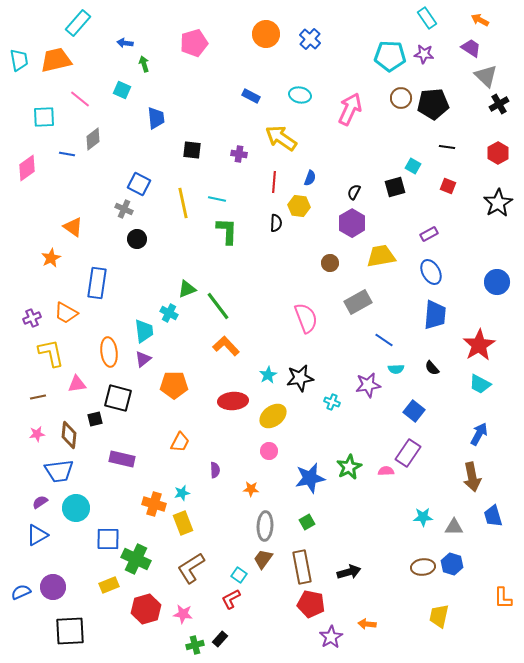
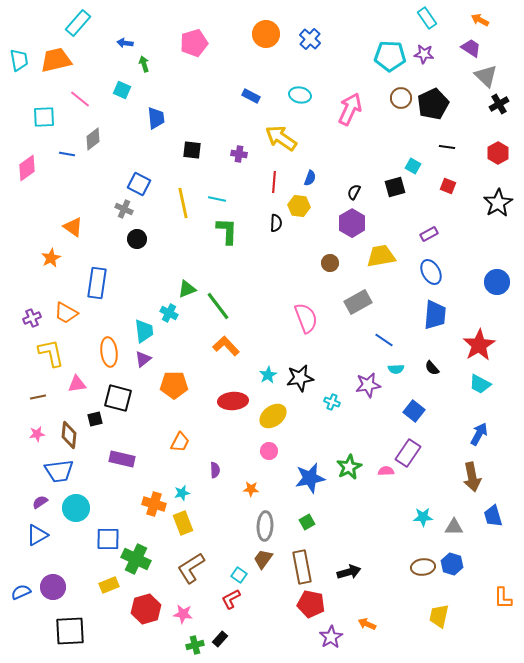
black pentagon at (433, 104): rotated 20 degrees counterclockwise
orange arrow at (367, 624): rotated 18 degrees clockwise
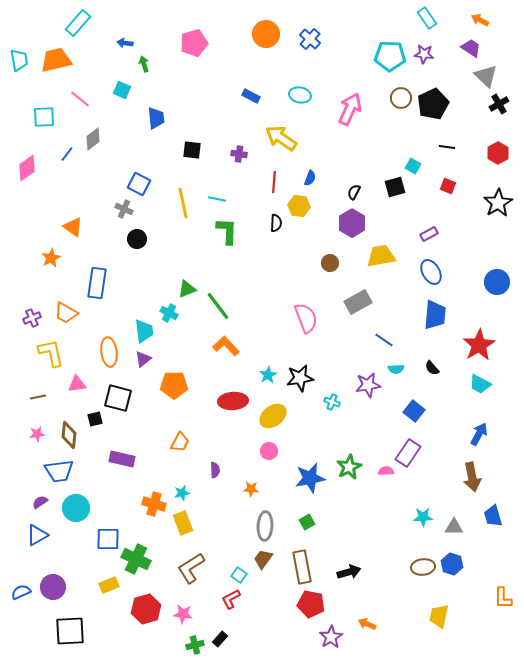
blue line at (67, 154): rotated 63 degrees counterclockwise
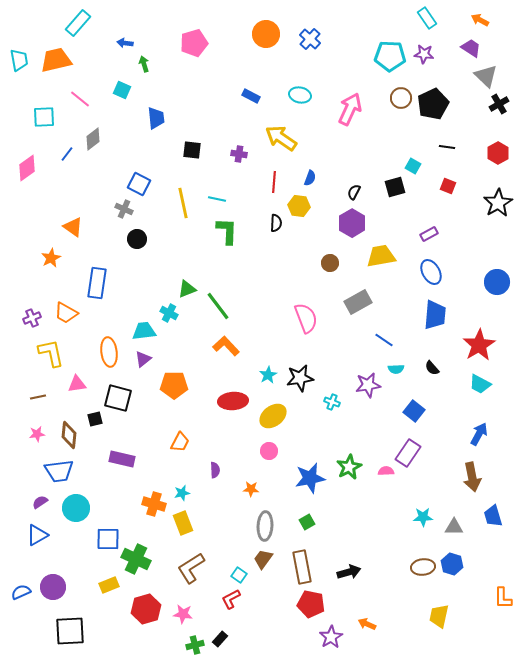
cyan trapezoid at (144, 331): rotated 90 degrees counterclockwise
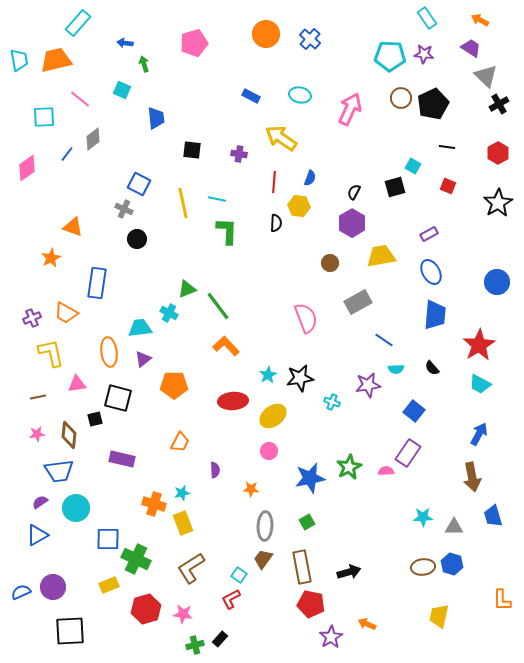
orange triangle at (73, 227): rotated 15 degrees counterclockwise
cyan trapezoid at (144, 331): moved 4 px left, 3 px up
orange L-shape at (503, 598): moved 1 px left, 2 px down
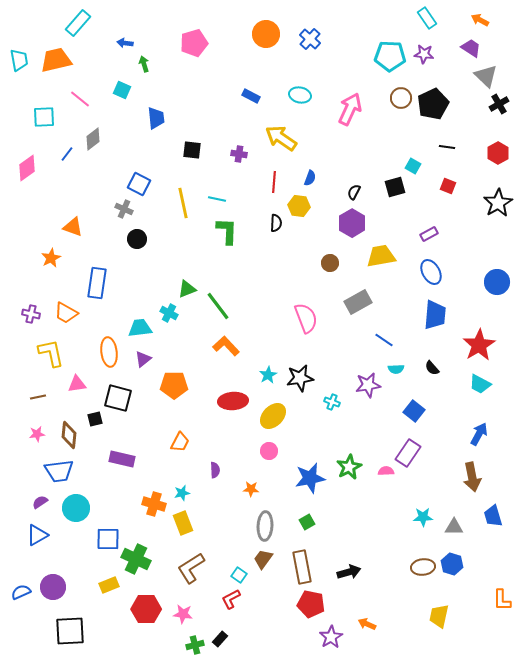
purple cross at (32, 318): moved 1 px left, 4 px up; rotated 36 degrees clockwise
yellow ellipse at (273, 416): rotated 8 degrees counterclockwise
red hexagon at (146, 609): rotated 16 degrees clockwise
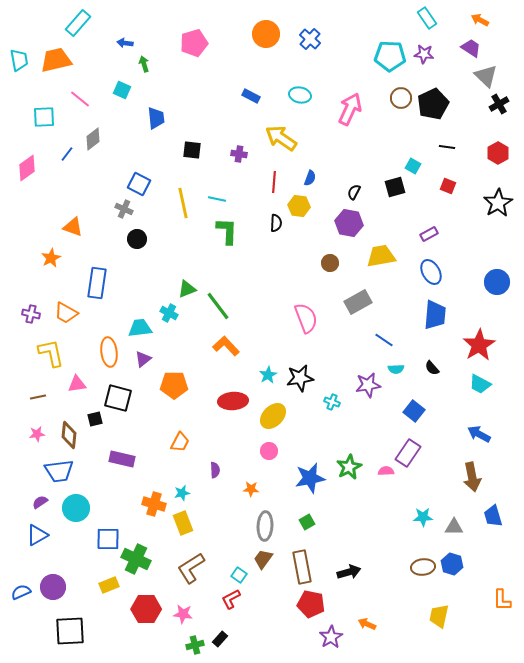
purple hexagon at (352, 223): moved 3 px left; rotated 20 degrees counterclockwise
blue arrow at (479, 434): rotated 90 degrees counterclockwise
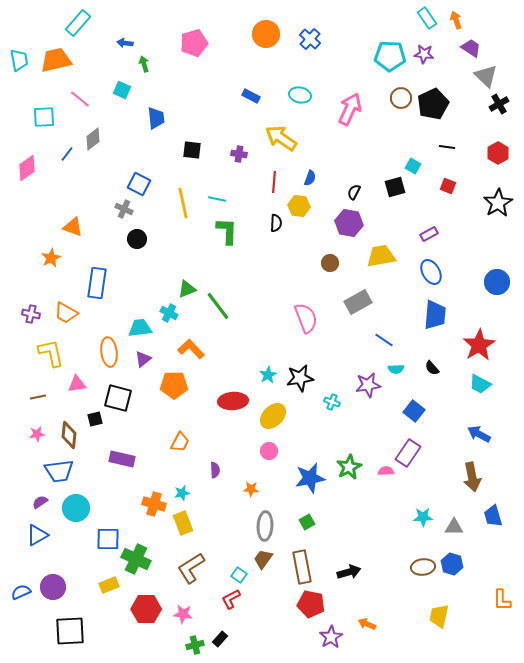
orange arrow at (480, 20): moved 24 px left; rotated 42 degrees clockwise
orange L-shape at (226, 346): moved 35 px left, 3 px down
